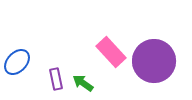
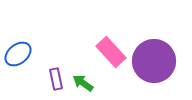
blue ellipse: moved 1 px right, 8 px up; rotated 8 degrees clockwise
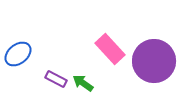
pink rectangle: moved 1 px left, 3 px up
purple rectangle: rotated 50 degrees counterclockwise
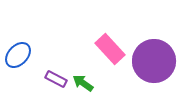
blue ellipse: moved 1 px down; rotated 8 degrees counterclockwise
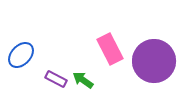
pink rectangle: rotated 16 degrees clockwise
blue ellipse: moved 3 px right
green arrow: moved 3 px up
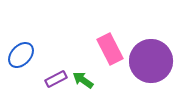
purple circle: moved 3 px left
purple rectangle: rotated 55 degrees counterclockwise
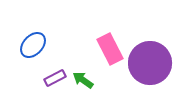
blue ellipse: moved 12 px right, 10 px up
purple circle: moved 1 px left, 2 px down
purple rectangle: moved 1 px left, 1 px up
